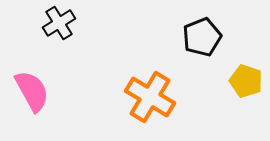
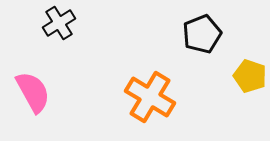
black pentagon: moved 3 px up
yellow pentagon: moved 4 px right, 5 px up
pink semicircle: moved 1 px right, 1 px down
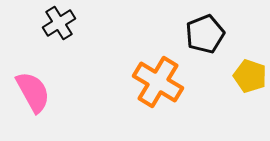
black pentagon: moved 3 px right
orange cross: moved 8 px right, 15 px up
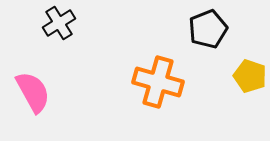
black pentagon: moved 3 px right, 5 px up
orange cross: rotated 15 degrees counterclockwise
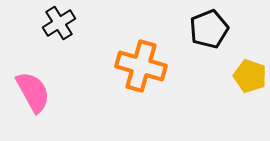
black pentagon: moved 1 px right
orange cross: moved 17 px left, 16 px up
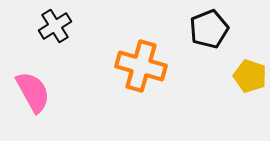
black cross: moved 4 px left, 3 px down
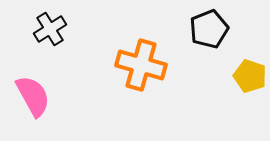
black cross: moved 5 px left, 3 px down
orange cross: moved 1 px up
pink semicircle: moved 4 px down
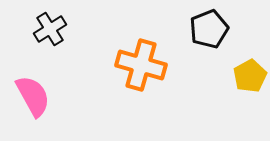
yellow pentagon: rotated 24 degrees clockwise
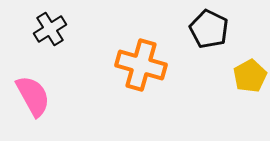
black pentagon: rotated 24 degrees counterclockwise
